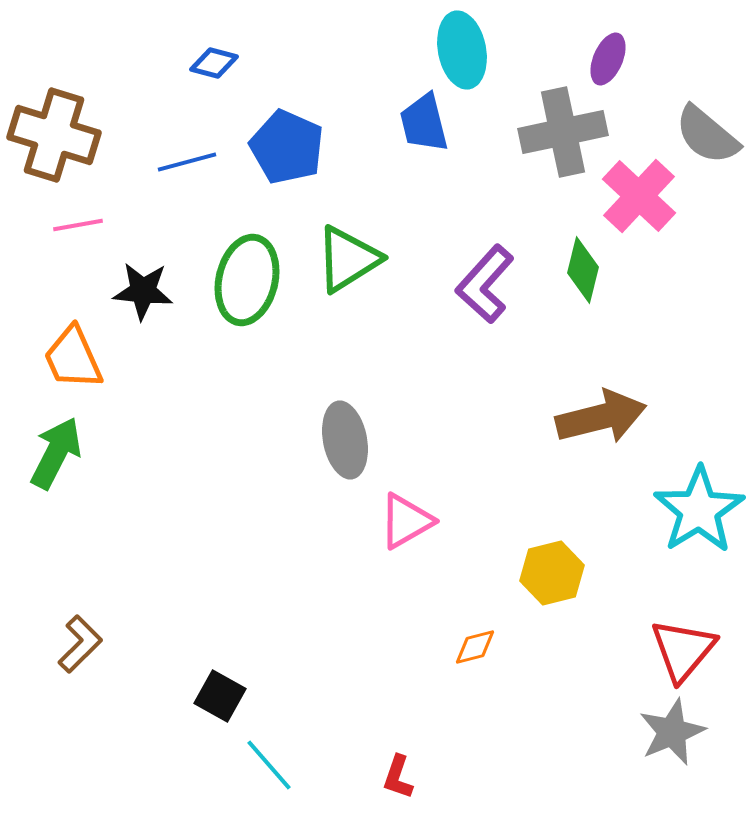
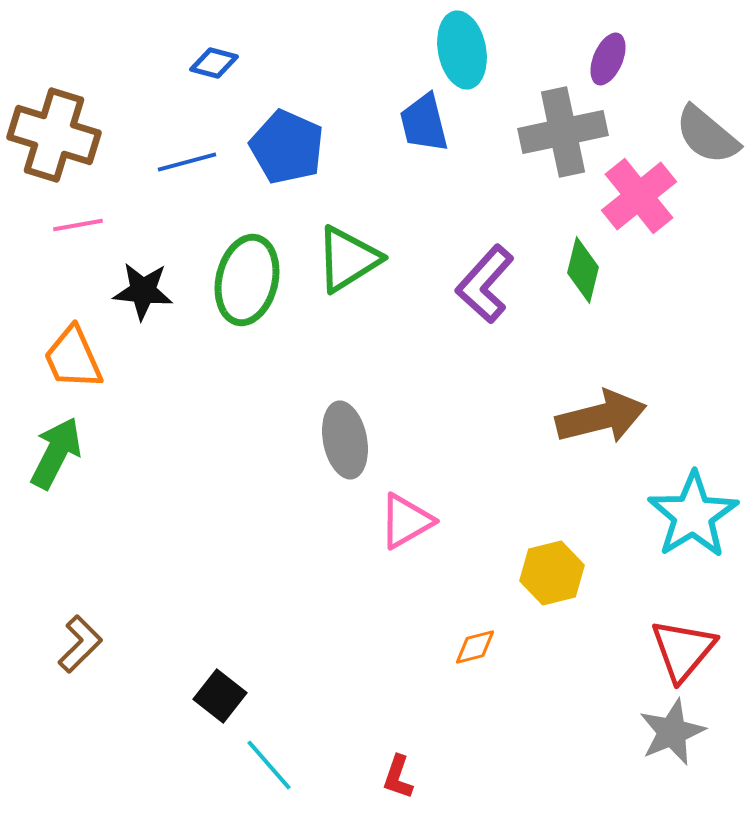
pink cross: rotated 8 degrees clockwise
cyan star: moved 6 px left, 5 px down
black square: rotated 9 degrees clockwise
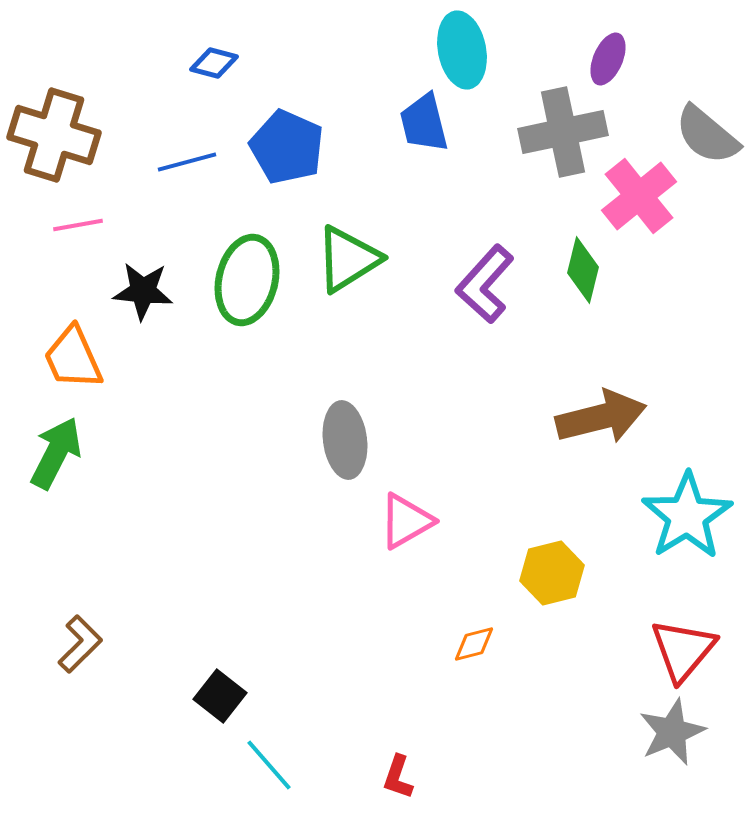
gray ellipse: rotated 4 degrees clockwise
cyan star: moved 6 px left, 1 px down
orange diamond: moved 1 px left, 3 px up
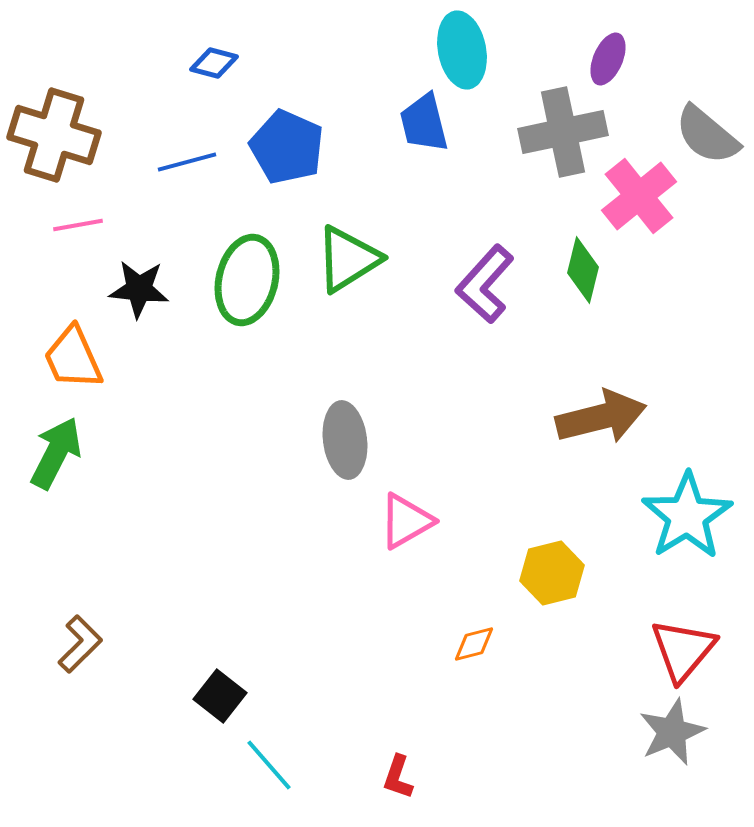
black star: moved 4 px left, 2 px up
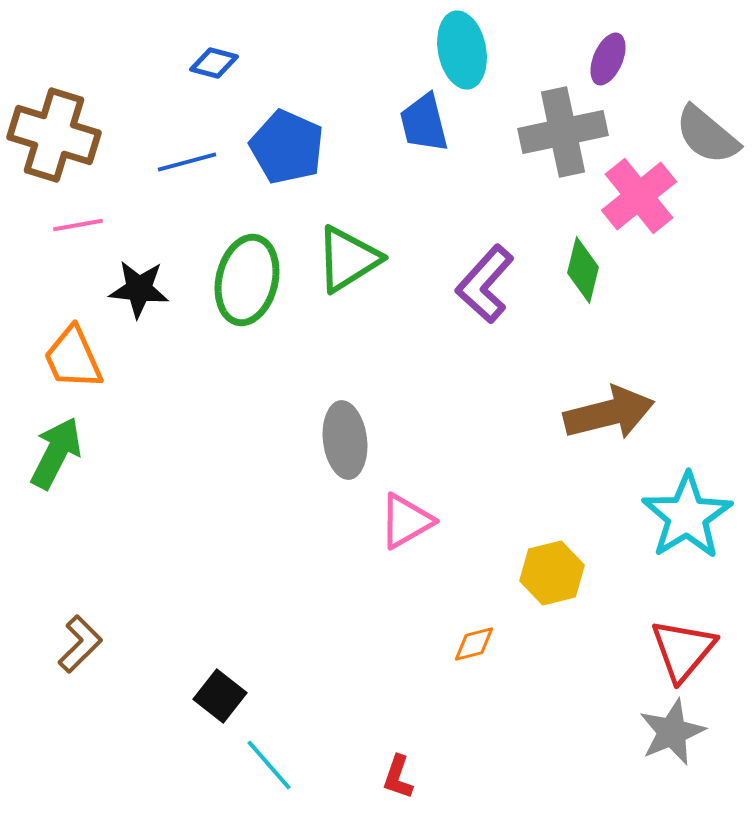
brown arrow: moved 8 px right, 4 px up
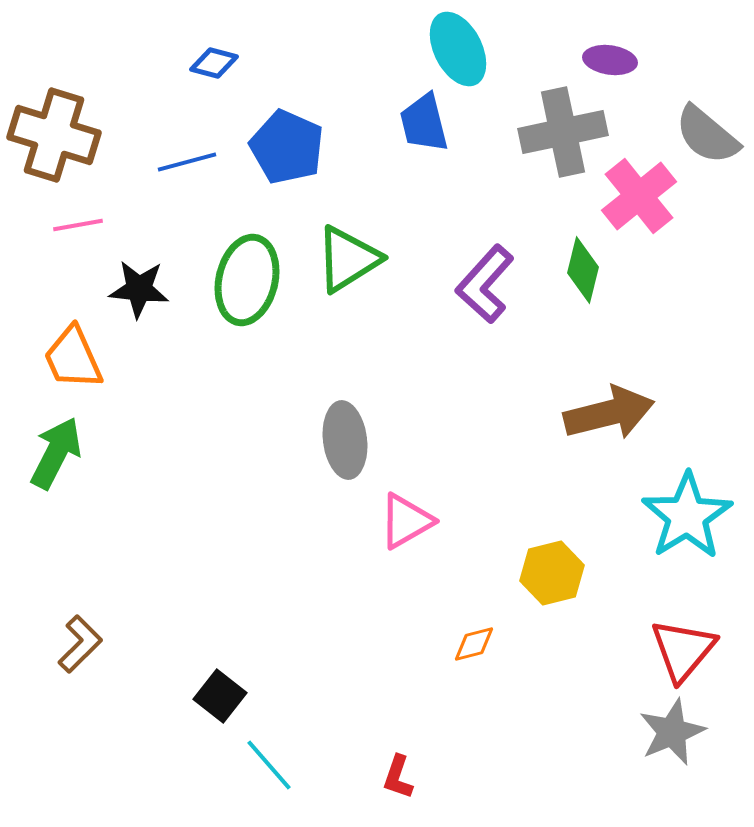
cyan ellipse: moved 4 px left, 1 px up; rotated 16 degrees counterclockwise
purple ellipse: moved 2 px right, 1 px down; rotated 75 degrees clockwise
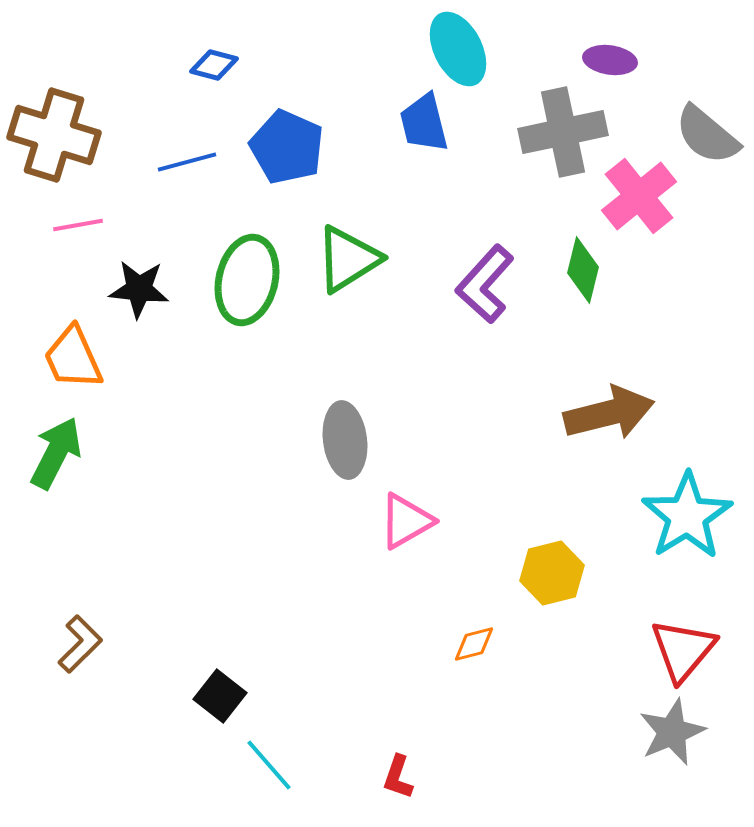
blue diamond: moved 2 px down
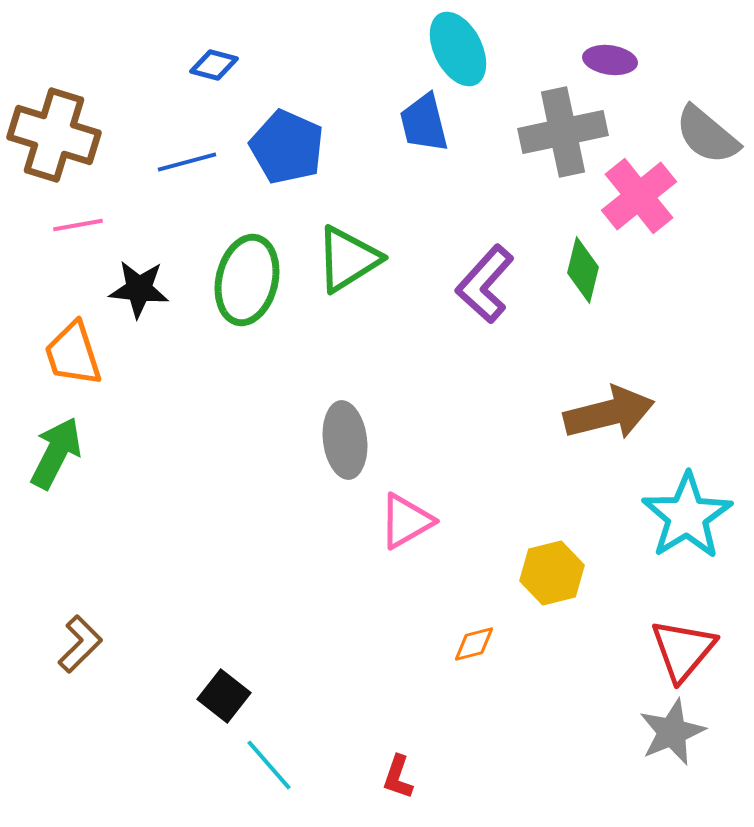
orange trapezoid: moved 4 px up; rotated 6 degrees clockwise
black square: moved 4 px right
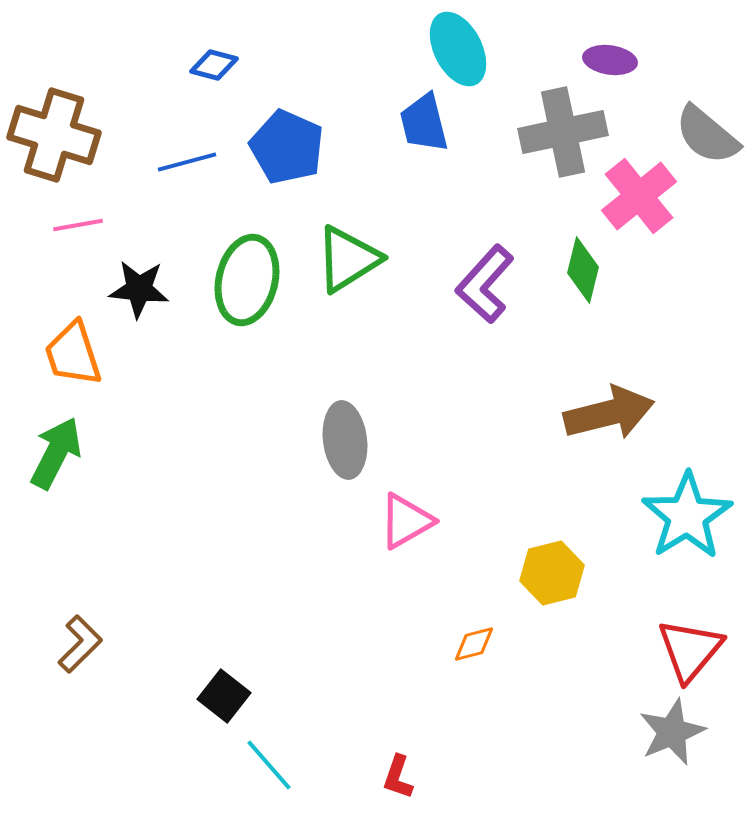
red triangle: moved 7 px right
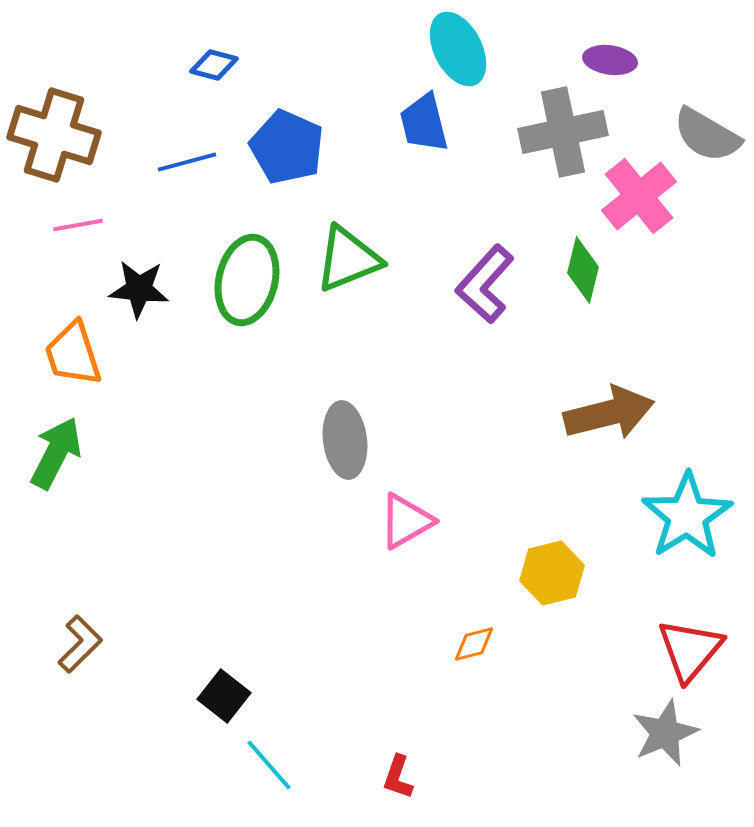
gray semicircle: rotated 10 degrees counterclockwise
green triangle: rotated 10 degrees clockwise
gray star: moved 7 px left, 1 px down
